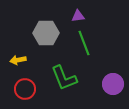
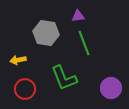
gray hexagon: rotated 10 degrees clockwise
purple circle: moved 2 px left, 4 px down
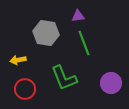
purple circle: moved 5 px up
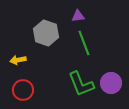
gray hexagon: rotated 10 degrees clockwise
green L-shape: moved 17 px right, 6 px down
red circle: moved 2 px left, 1 px down
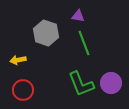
purple triangle: rotated 16 degrees clockwise
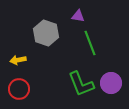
green line: moved 6 px right
red circle: moved 4 px left, 1 px up
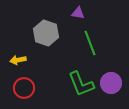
purple triangle: moved 3 px up
red circle: moved 5 px right, 1 px up
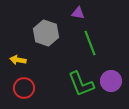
yellow arrow: rotated 21 degrees clockwise
purple circle: moved 2 px up
